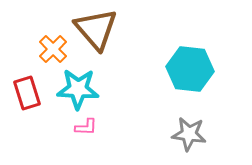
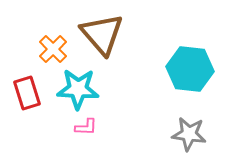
brown triangle: moved 6 px right, 5 px down
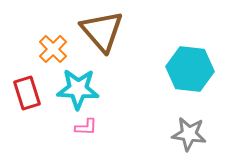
brown triangle: moved 3 px up
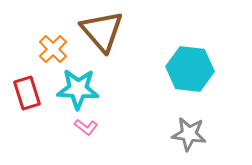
pink L-shape: rotated 35 degrees clockwise
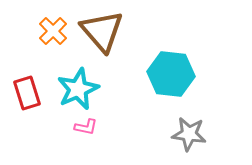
orange cross: moved 18 px up
cyan hexagon: moved 19 px left, 5 px down
cyan star: rotated 27 degrees counterclockwise
pink L-shape: rotated 25 degrees counterclockwise
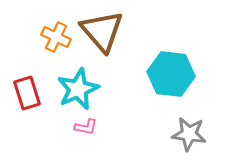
orange cross: moved 3 px right, 6 px down; rotated 20 degrees counterclockwise
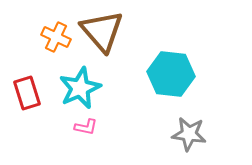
cyan star: moved 2 px right, 1 px up
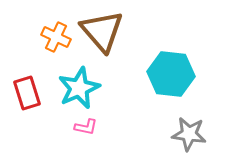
cyan star: moved 1 px left
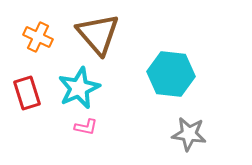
brown triangle: moved 4 px left, 3 px down
orange cross: moved 18 px left
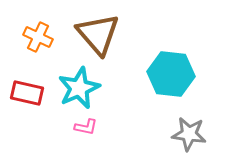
red rectangle: rotated 60 degrees counterclockwise
